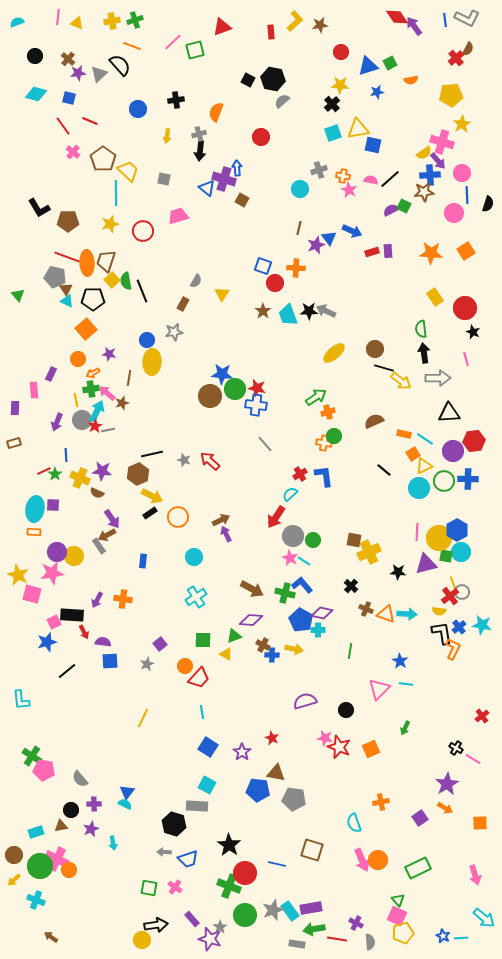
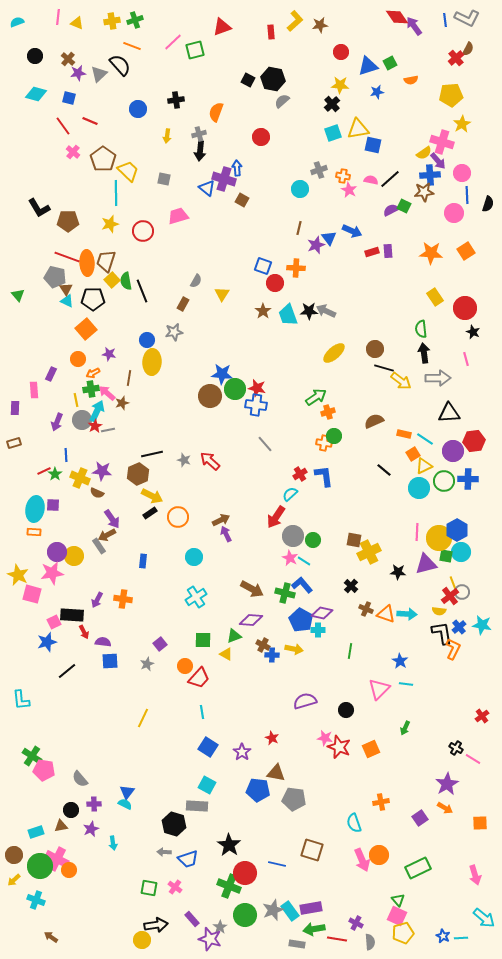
orange circle at (378, 860): moved 1 px right, 5 px up
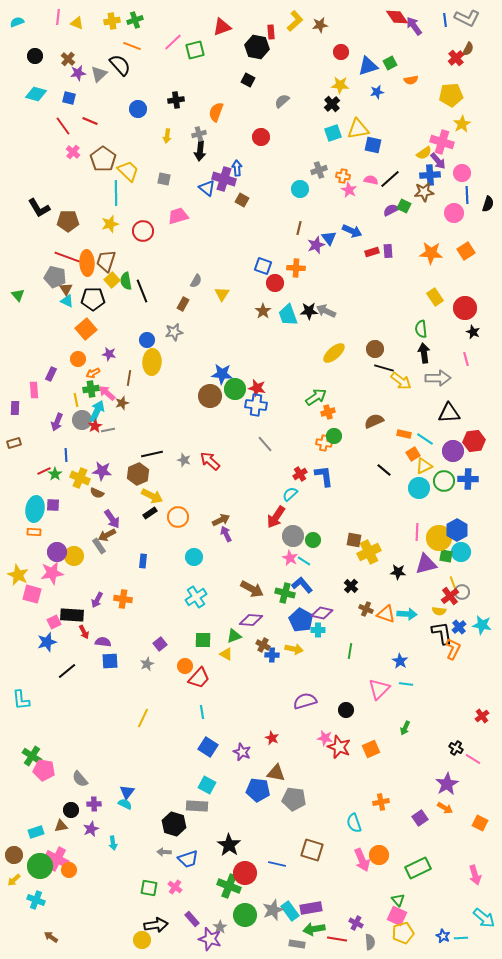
black hexagon at (273, 79): moved 16 px left, 32 px up
purple star at (242, 752): rotated 12 degrees counterclockwise
orange square at (480, 823): rotated 28 degrees clockwise
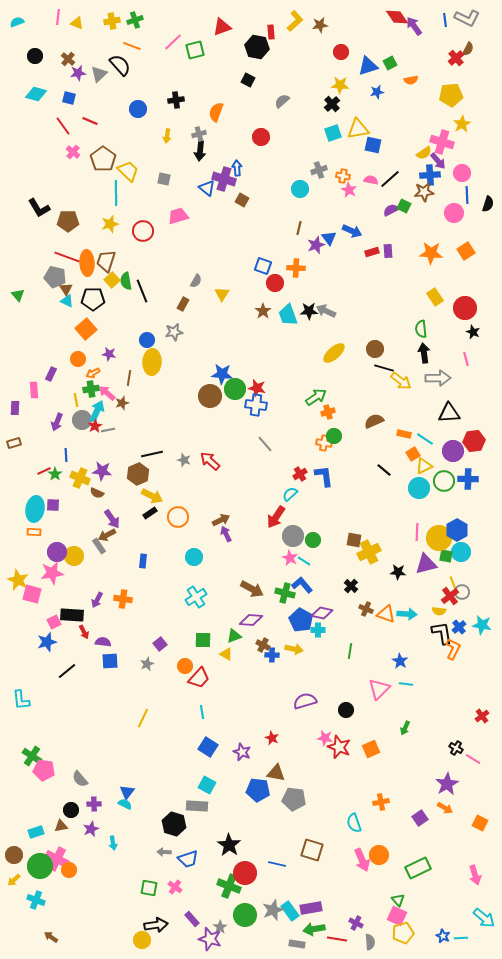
yellow star at (18, 575): moved 5 px down
